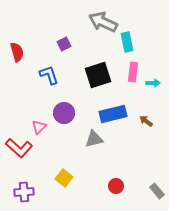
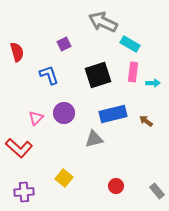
cyan rectangle: moved 3 px right, 2 px down; rotated 48 degrees counterclockwise
pink triangle: moved 3 px left, 9 px up
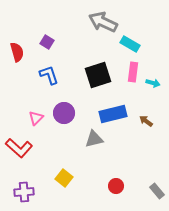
purple square: moved 17 px left, 2 px up; rotated 32 degrees counterclockwise
cyan arrow: rotated 16 degrees clockwise
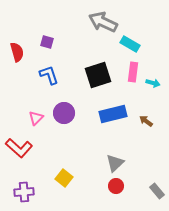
purple square: rotated 16 degrees counterclockwise
gray triangle: moved 21 px right, 24 px down; rotated 30 degrees counterclockwise
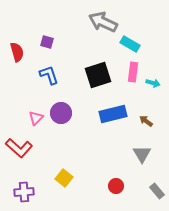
purple circle: moved 3 px left
gray triangle: moved 27 px right, 9 px up; rotated 18 degrees counterclockwise
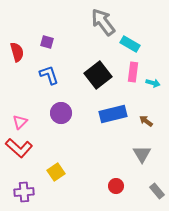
gray arrow: rotated 28 degrees clockwise
black square: rotated 20 degrees counterclockwise
pink triangle: moved 16 px left, 4 px down
yellow square: moved 8 px left, 6 px up; rotated 18 degrees clockwise
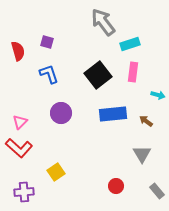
cyan rectangle: rotated 48 degrees counterclockwise
red semicircle: moved 1 px right, 1 px up
blue L-shape: moved 1 px up
cyan arrow: moved 5 px right, 12 px down
blue rectangle: rotated 8 degrees clockwise
